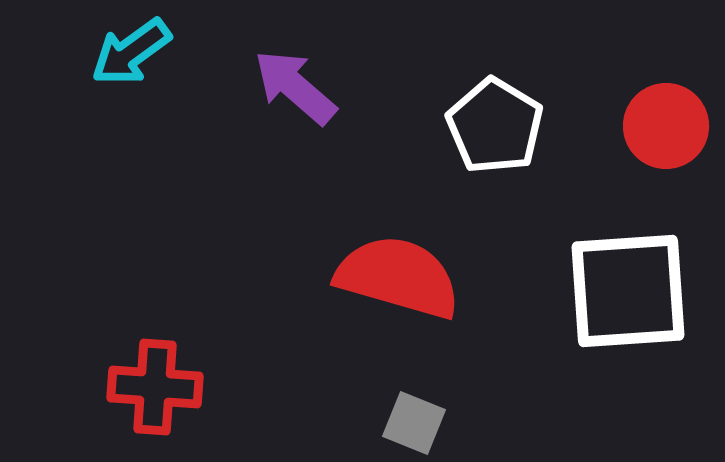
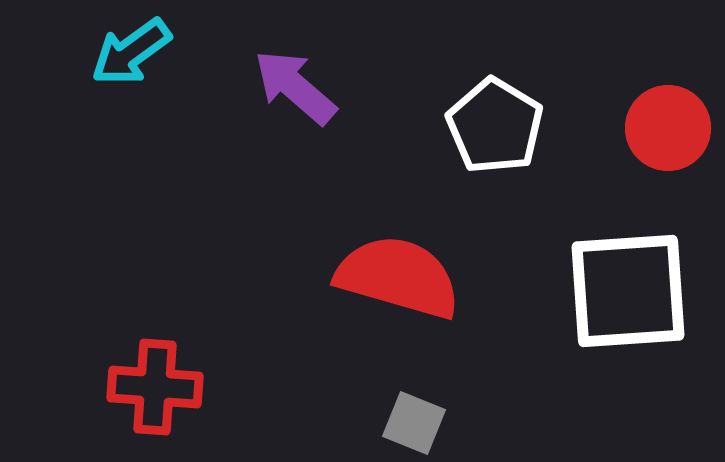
red circle: moved 2 px right, 2 px down
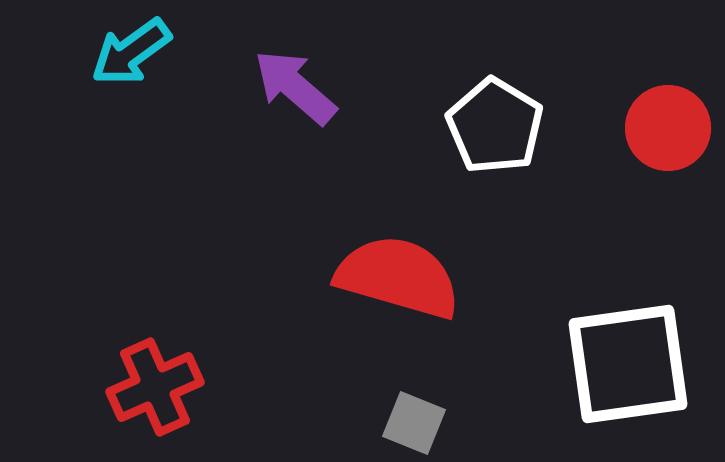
white square: moved 73 px down; rotated 4 degrees counterclockwise
red cross: rotated 28 degrees counterclockwise
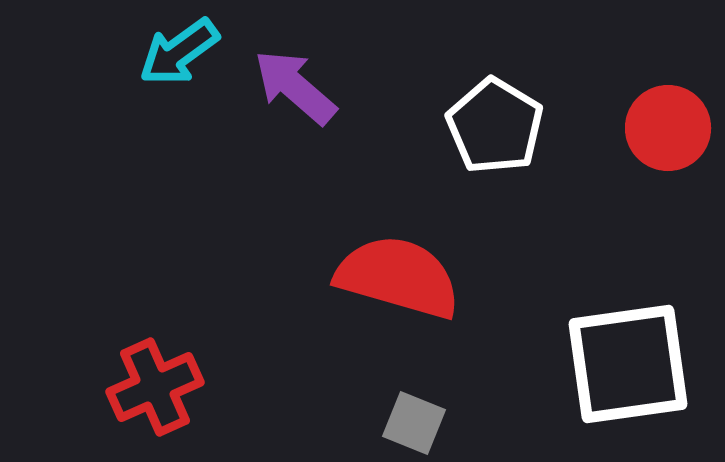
cyan arrow: moved 48 px right
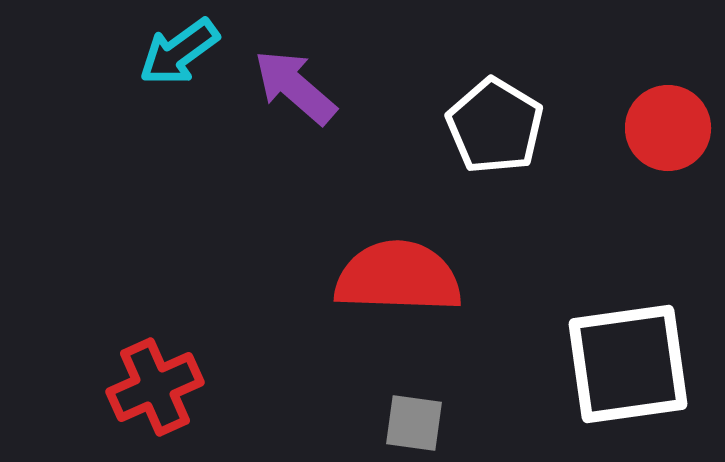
red semicircle: rotated 14 degrees counterclockwise
gray square: rotated 14 degrees counterclockwise
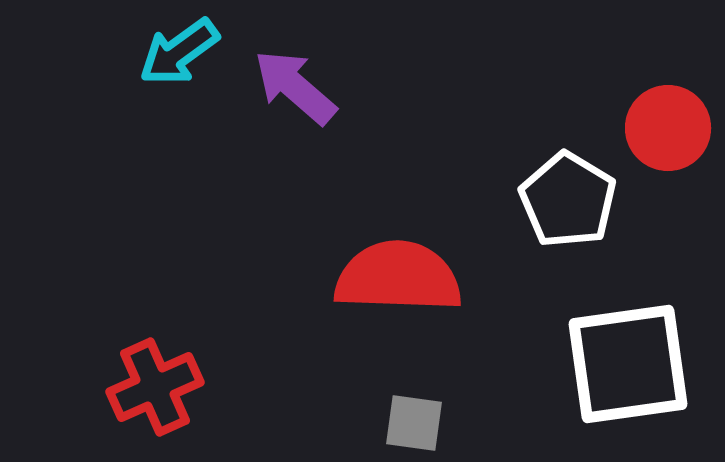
white pentagon: moved 73 px right, 74 px down
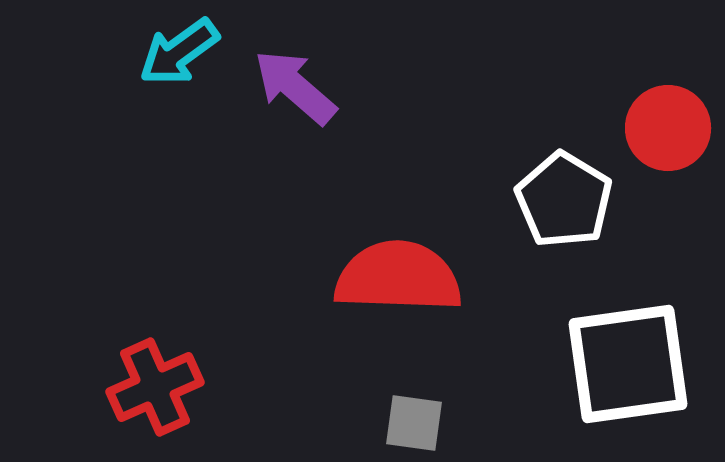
white pentagon: moved 4 px left
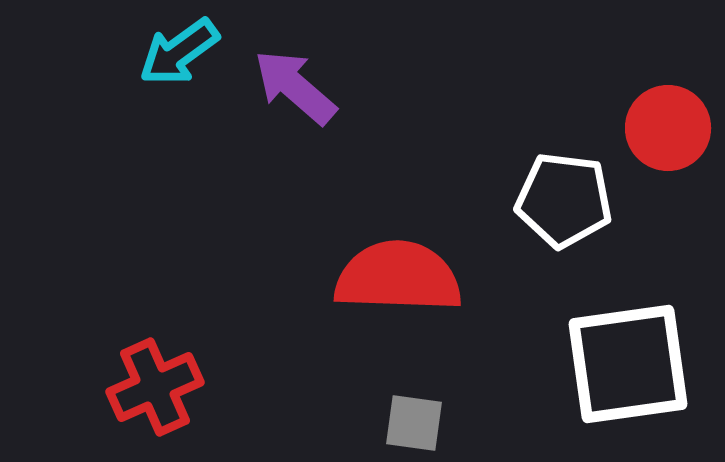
white pentagon: rotated 24 degrees counterclockwise
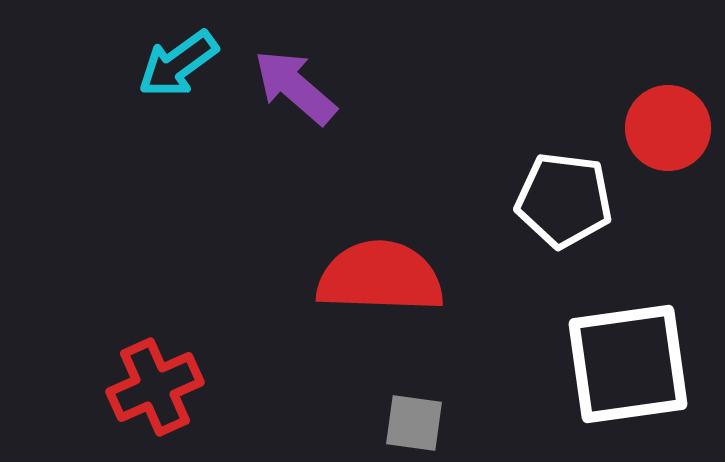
cyan arrow: moved 1 px left, 12 px down
red semicircle: moved 18 px left
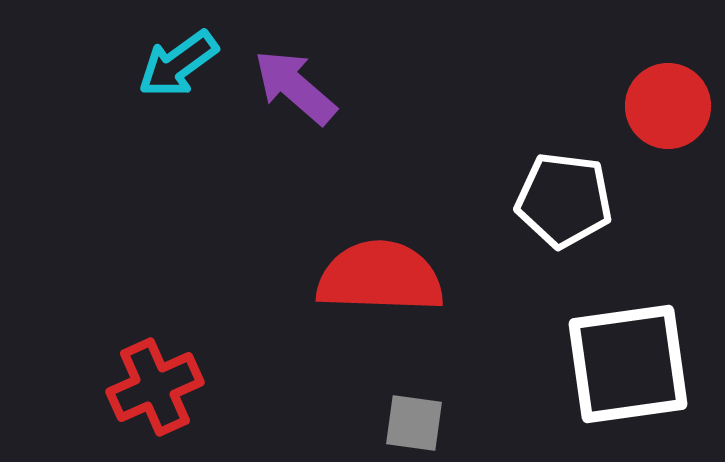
red circle: moved 22 px up
